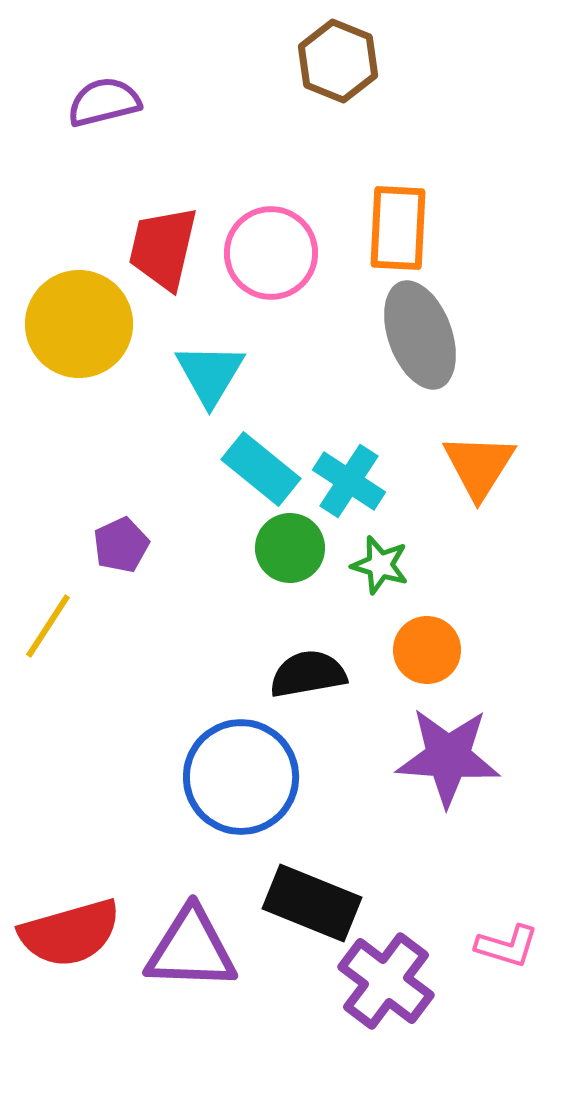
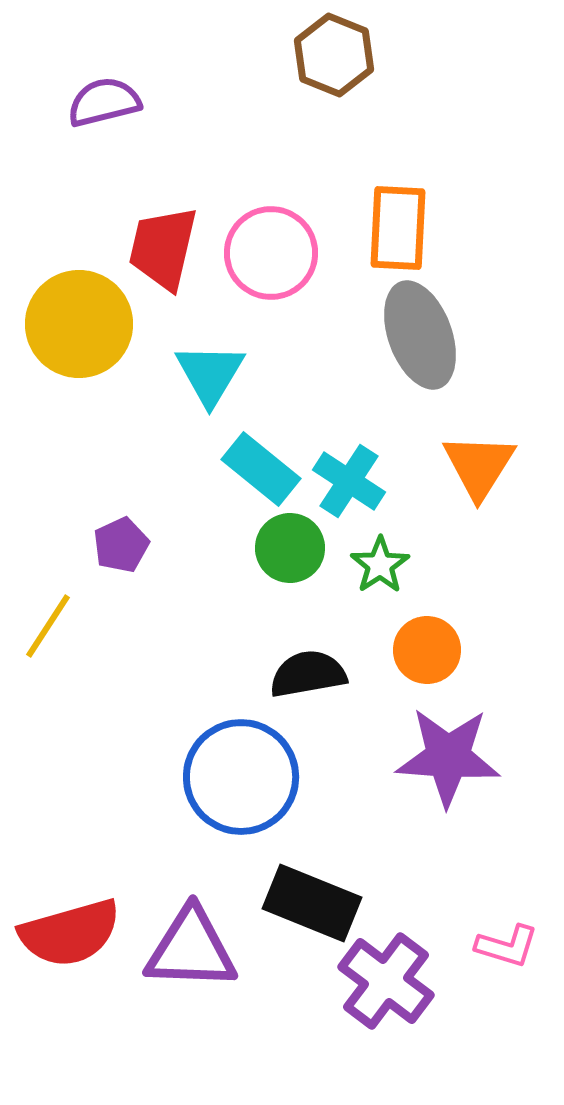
brown hexagon: moved 4 px left, 6 px up
green star: rotated 22 degrees clockwise
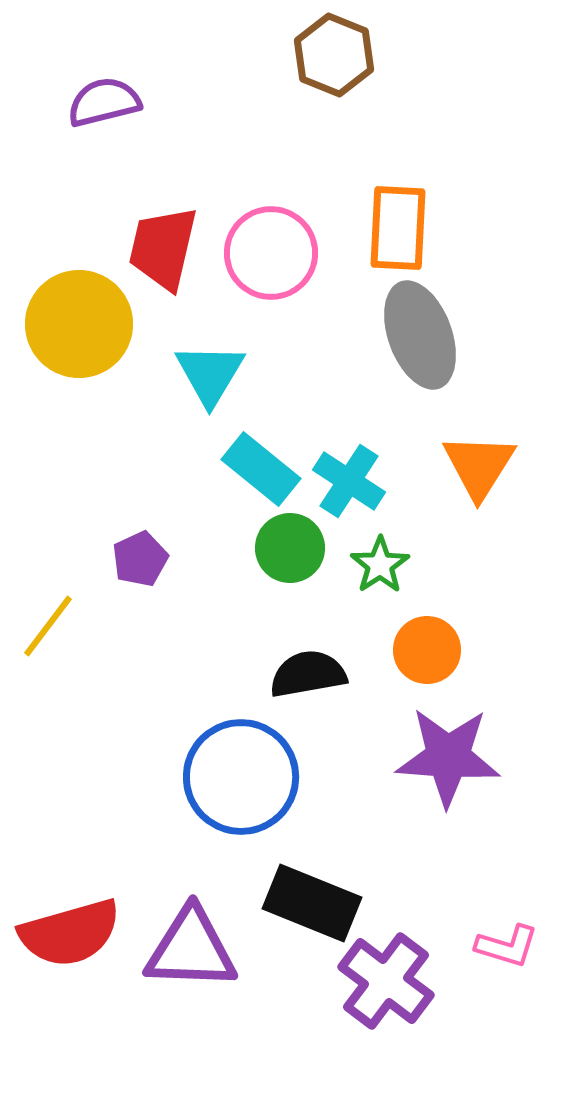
purple pentagon: moved 19 px right, 14 px down
yellow line: rotated 4 degrees clockwise
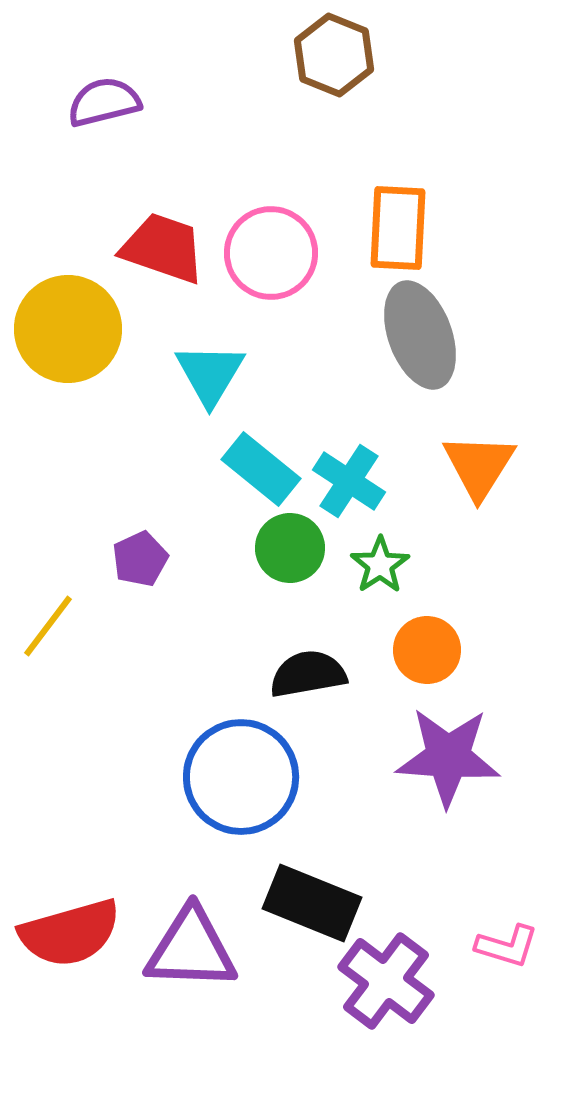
red trapezoid: rotated 96 degrees clockwise
yellow circle: moved 11 px left, 5 px down
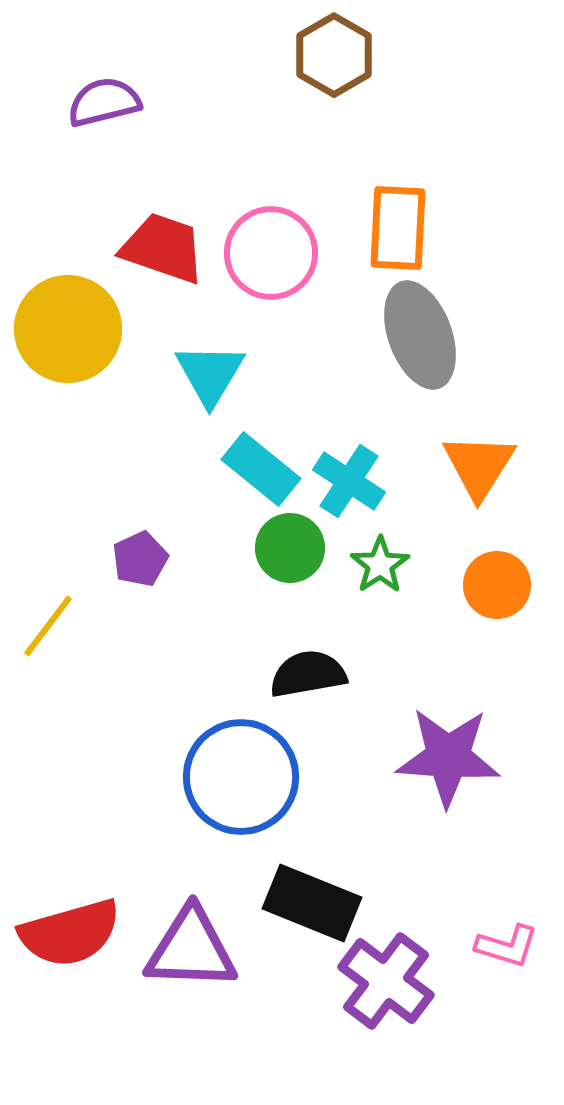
brown hexagon: rotated 8 degrees clockwise
orange circle: moved 70 px right, 65 px up
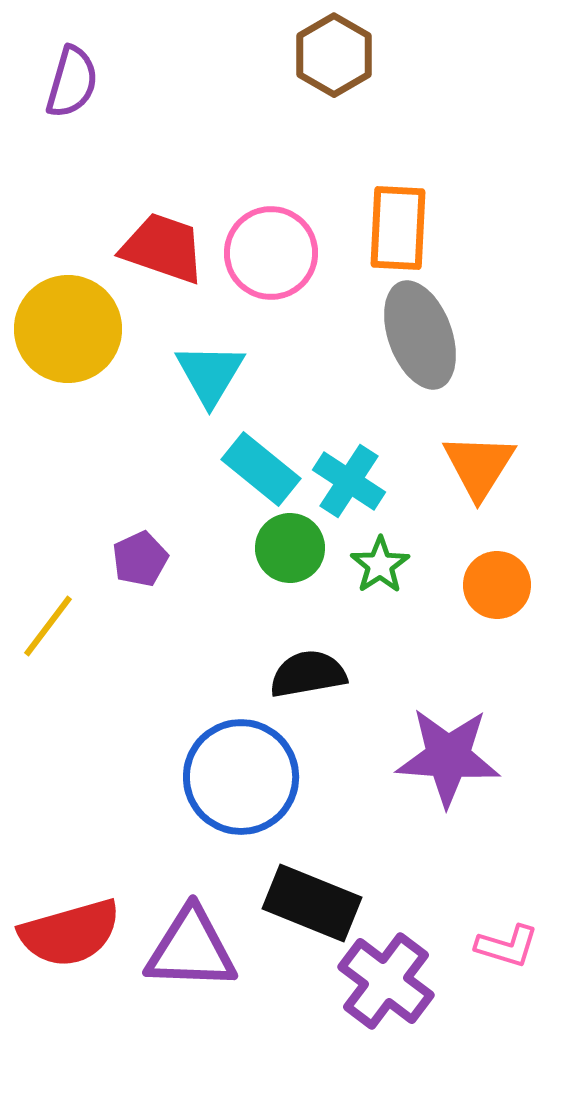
purple semicircle: moved 32 px left, 20 px up; rotated 120 degrees clockwise
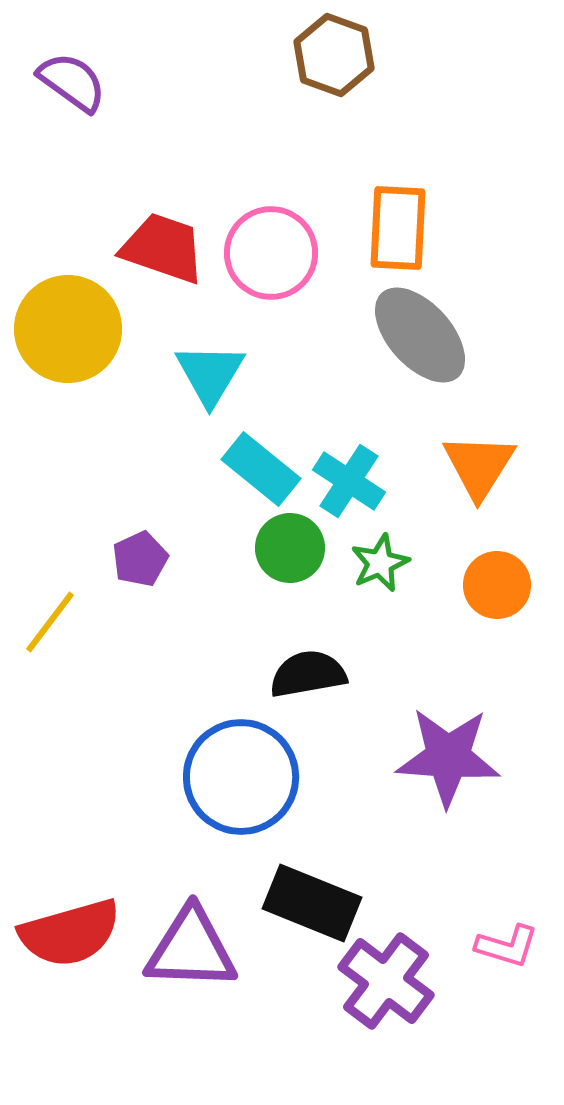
brown hexagon: rotated 10 degrees counterclockwise
purple semicircle: rotated 70 degrees counterclockwise
gray ellipse: rotated 22 degrees counterclockwise
green star: moved 2 px up; rotated 10 degrees clockwise
yellow line: moved 2 px right, 4 px up
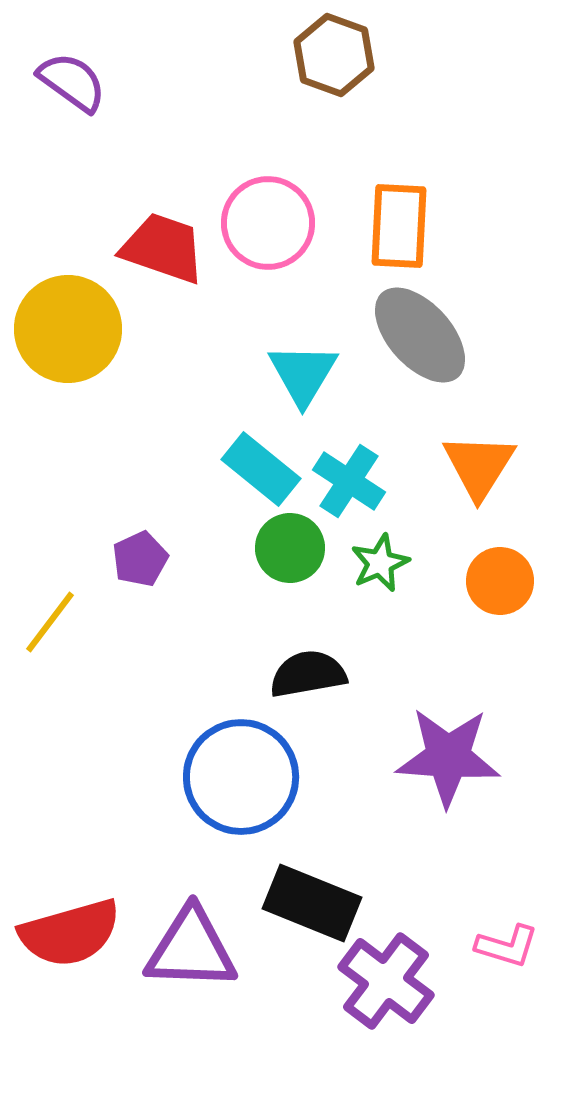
orange rectangle: moved 1 px right, 2 px up
pink circle: moved 3 px left, 30 px up
cyan triangle: moved 93 px right
orange circle: moved 3 px right, 4 px up
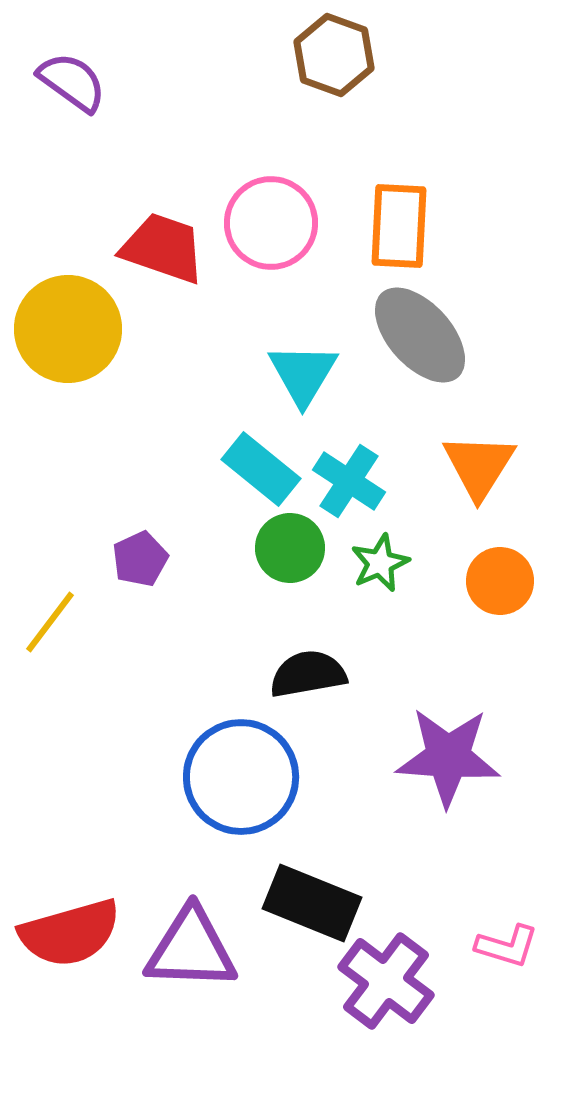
pink circle: moved 3 px right
